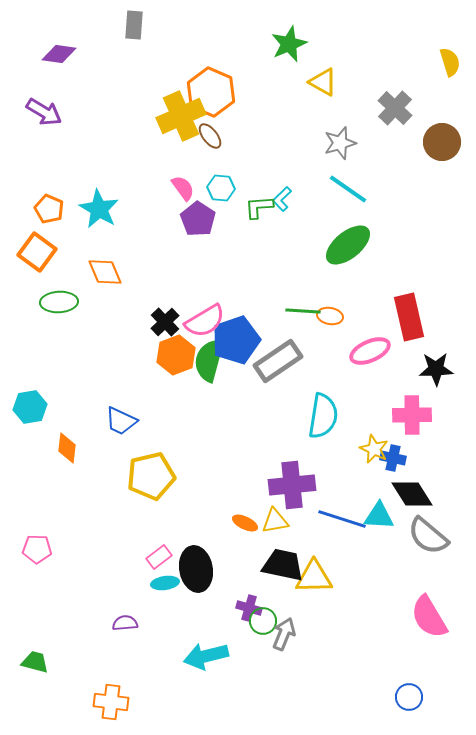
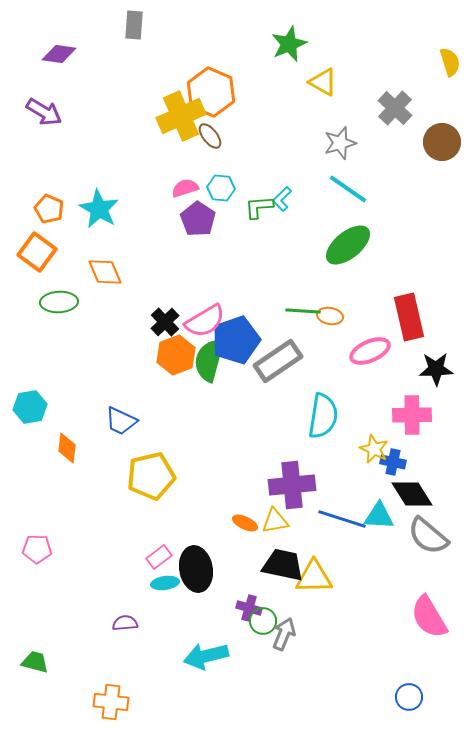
pink semicircle at (183, 188): moved 2 px right; rotated 72 degrees counterclockwise
blue cross at (393, 458): moved 4 px down
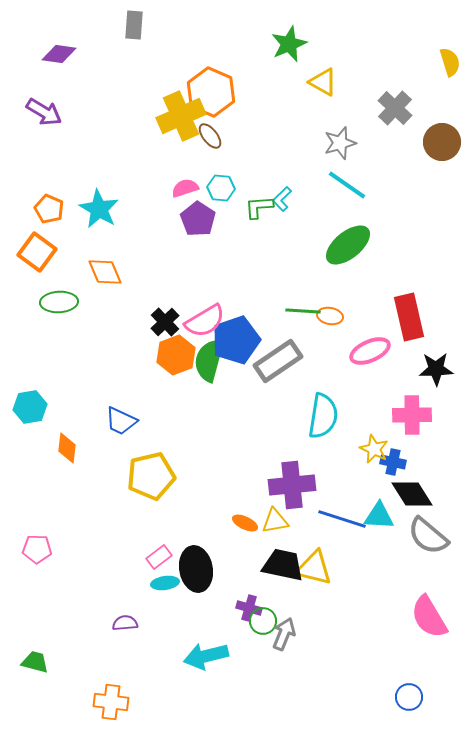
cyan line at (348, 189): moved 1 px left, 4 px up
yellow triangle at (314, 577): moved 9 px up; rotated 15 degrees clockwise
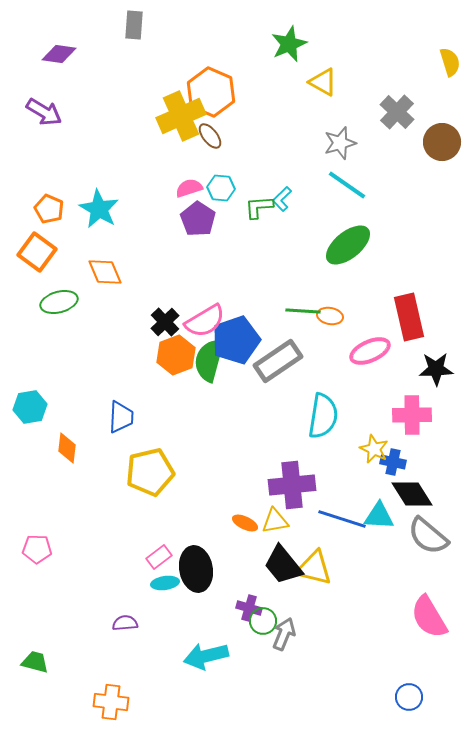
gray cross at (395, 108): moved 2 px right, 4 px down
pink semicircle at (185, 188): moved 4 px right
green ellipse at (59, 302): rotated 12 degrees counterclockwise
blue trapezoid at (121, 421): moved 4 px up; rotated 112 degrees counterclockwise
yellow pentagon at (151, 476): moved 1 px left, 4 px up
black trapezoid at (283, 565): rotated 141 degrees counterclockwise
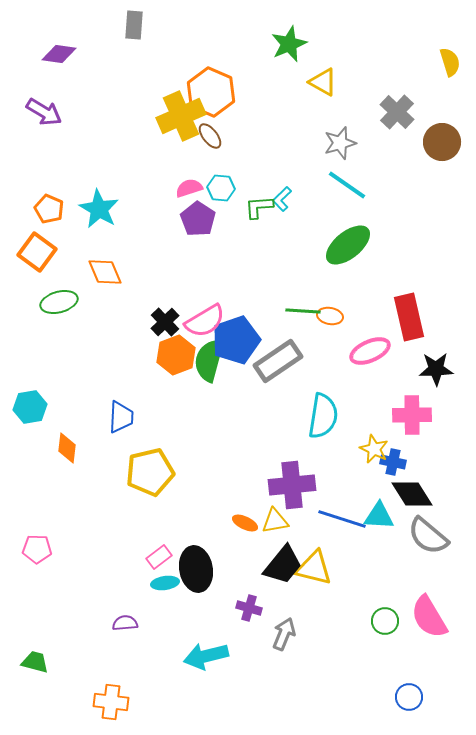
black trapezoid at (283, 565): rotated 102 degrees counterclockwise
green circle at (263, 621): moved 122 px right
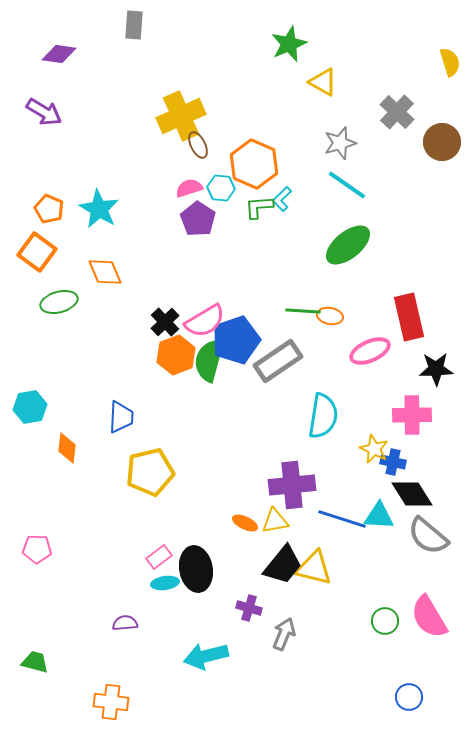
orange hexagon at (211, 92): moved 43 px right, 72 px down
brown ellipse at (210, 136): moved 12 px left, 9 px down; rotated 12 degrees clockwise
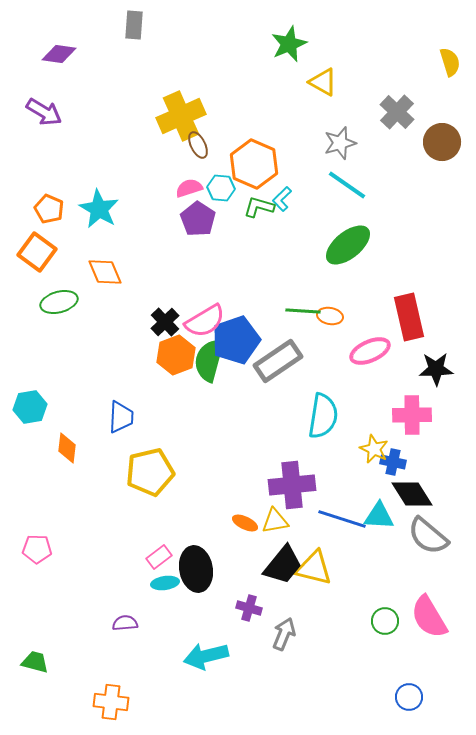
green L-shape at (259, 207): rotated 20 degrees clockwise
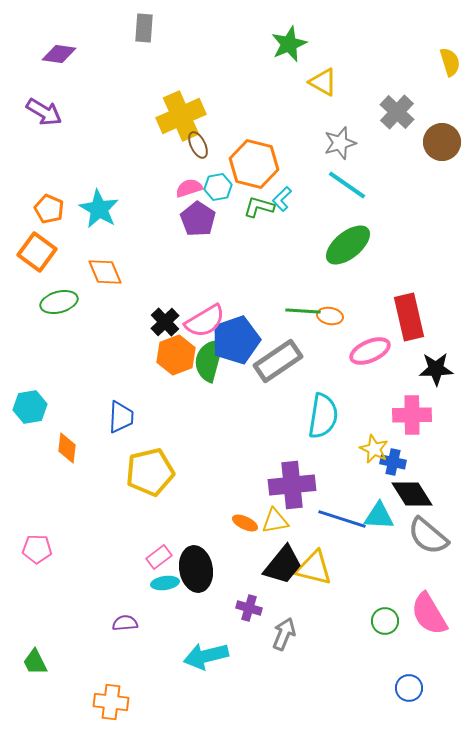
gray rectangle at (134, 25): moved 10 px right, 3 px down
orange hexagon at (254, 164): rotated 9 degrees counterclockwise
cyan hexagon at (221, 188): moved 3 px left, 1 px up; rotated 16 degrees counterclockwise
pink semicircle at (429, 617): moved 3 px up
green trapezoid at (35, 662): rotated 132 degrees counterclockwise
blue circle at (409, 697): moved 9 px up
